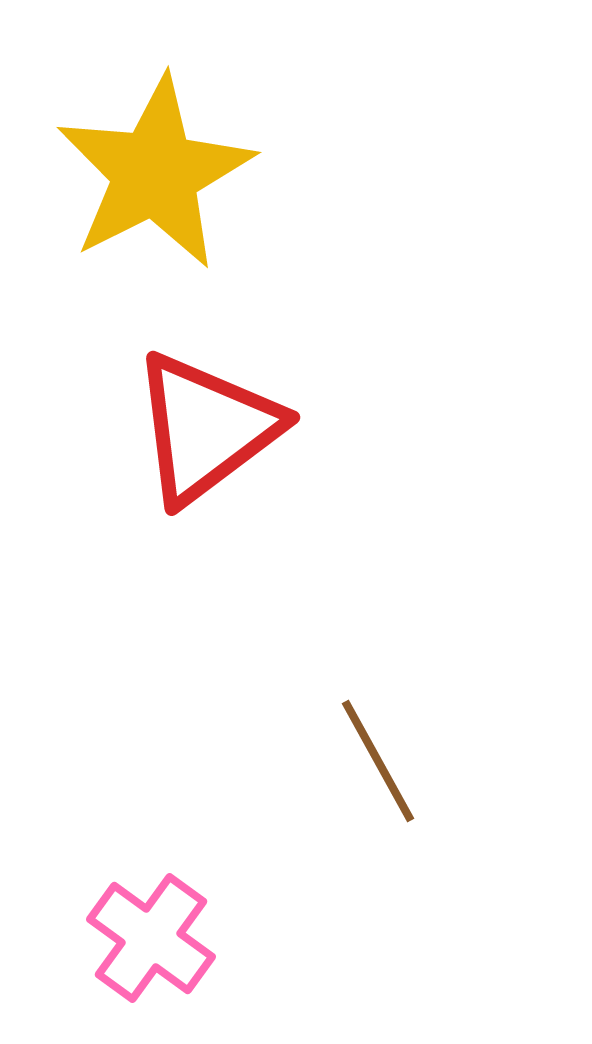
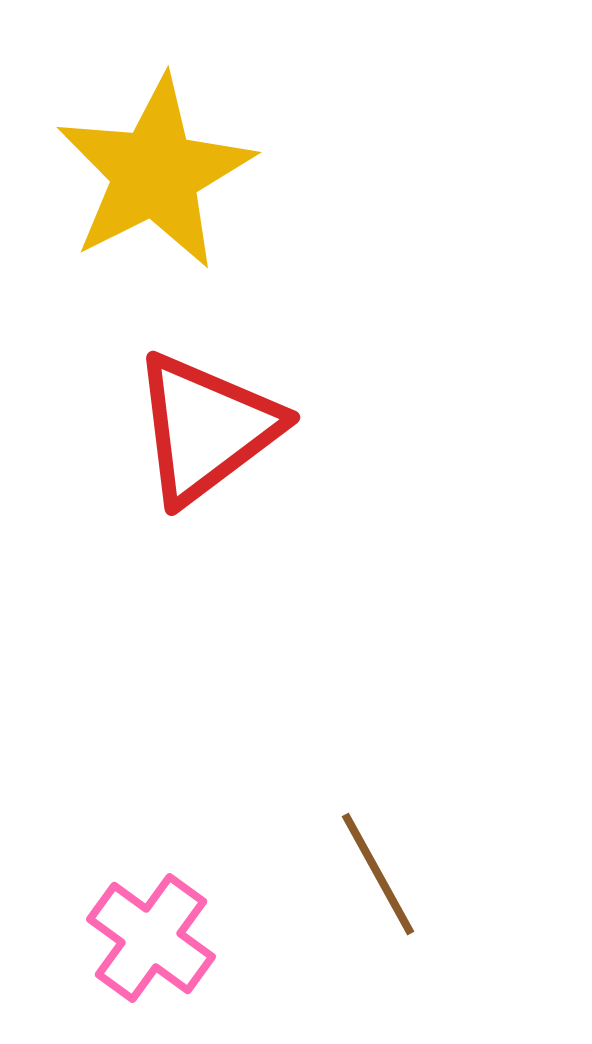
brown line: moved 113 px down
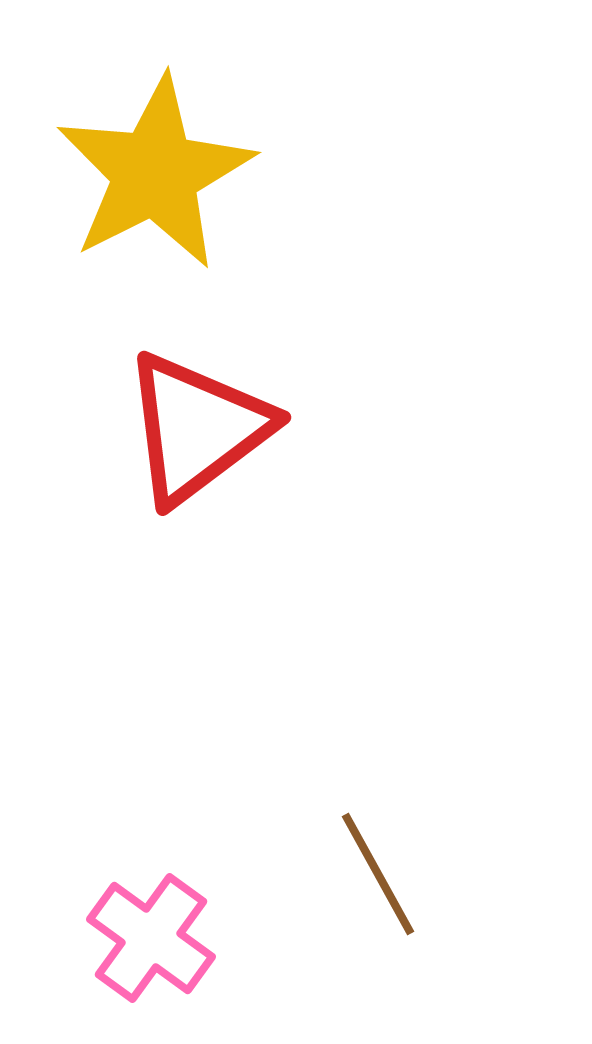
red triangle: moved 9 px left
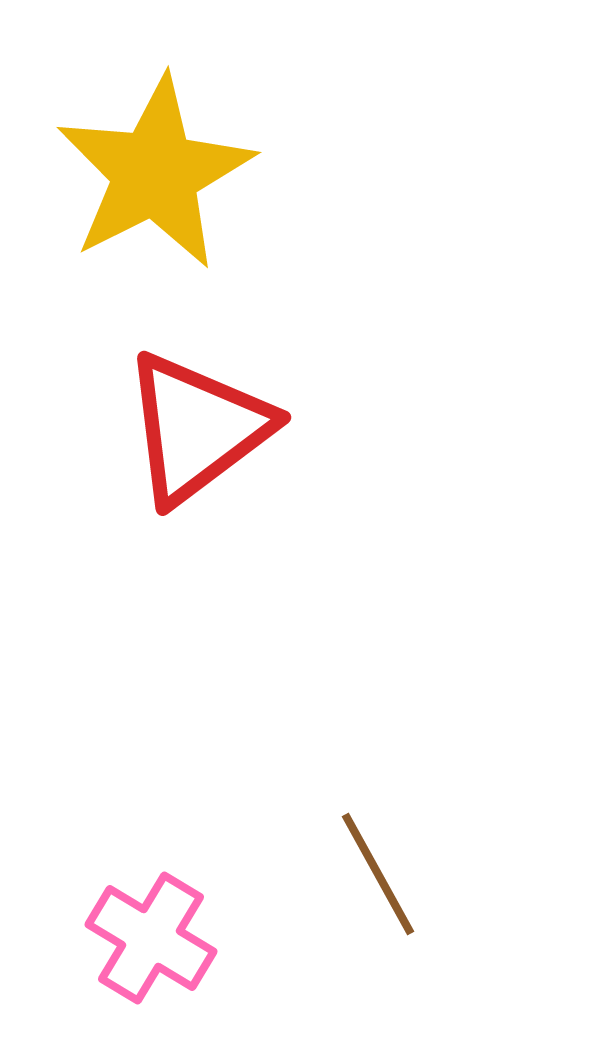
pink cross: rotated 5 degrees counterclockwise
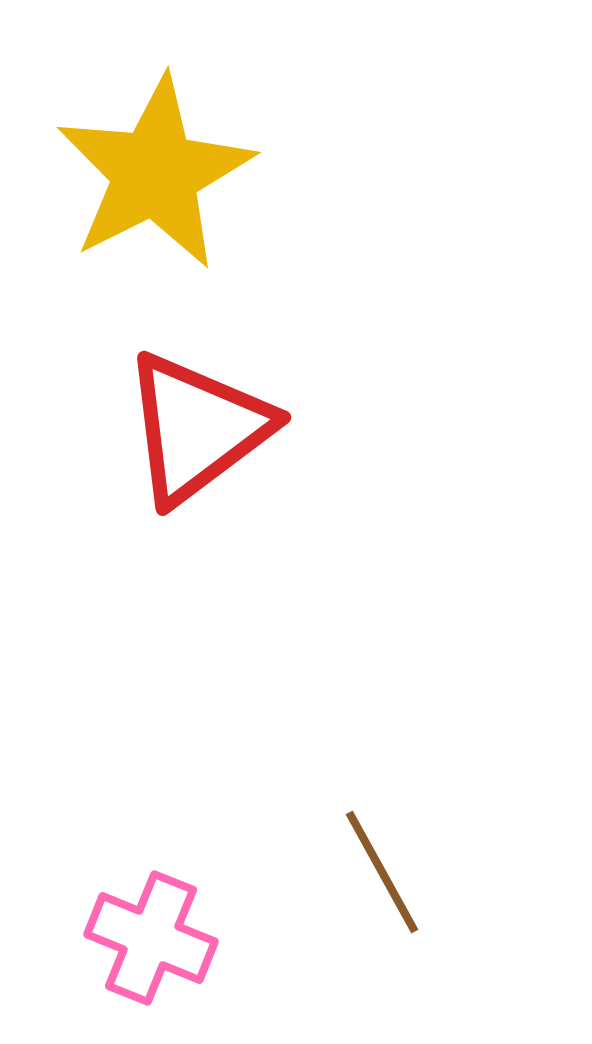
brown line: moved 4 px right, 2 px up
pink cross: rotated 9 degrees counterclockwise
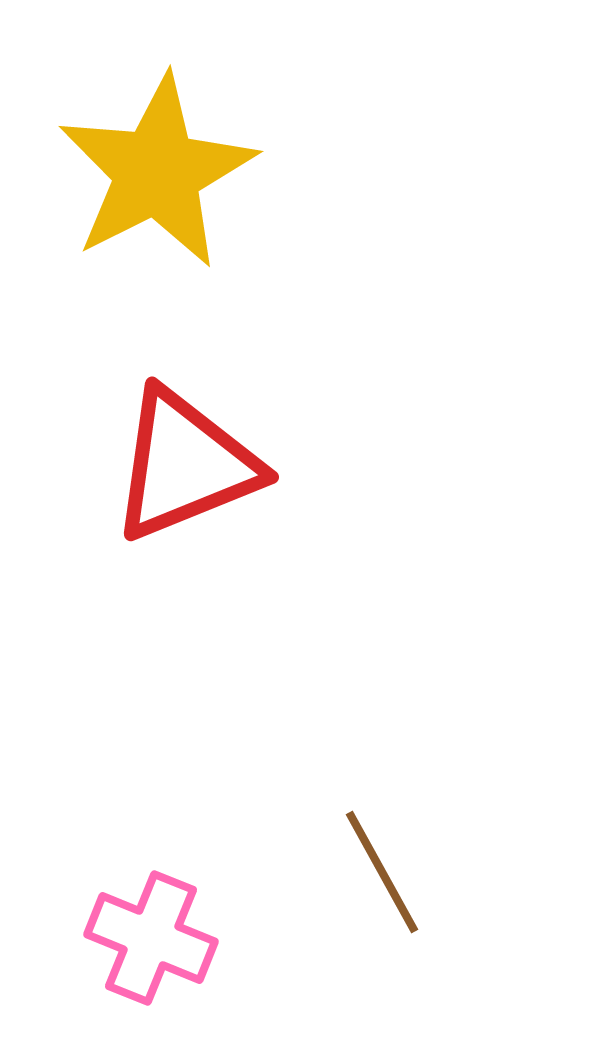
yellow star: moved 2 px right, 1 px up
red triangle: moved 12 px left, 37 px down; rotated 15 degrees clockwise
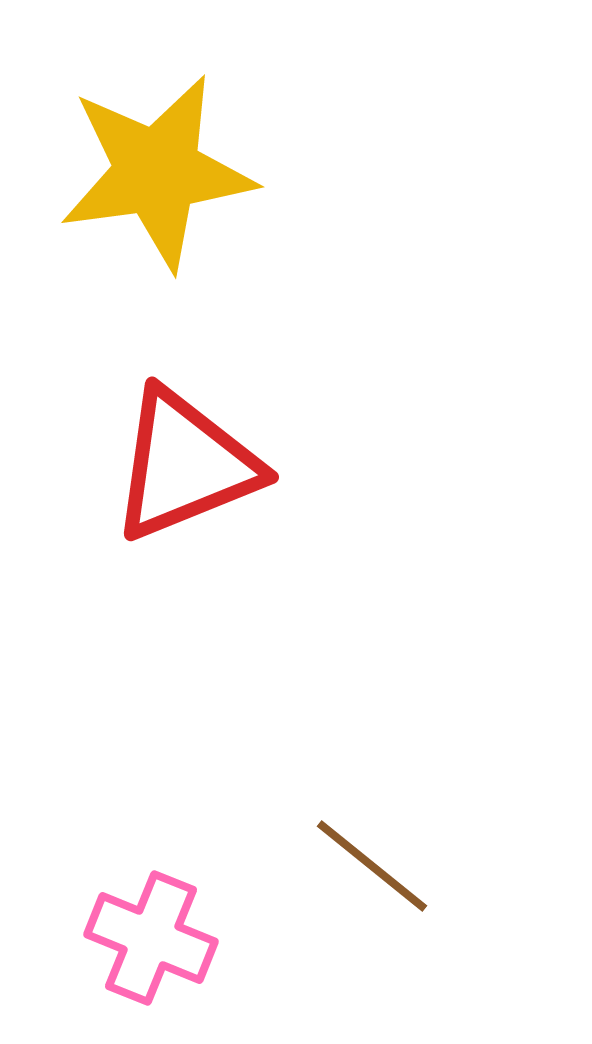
yellow star: rotated 19 degrees clockwise
brown line: moved 10 px left, 6 px up; rotated 22 degrees counterclockwise
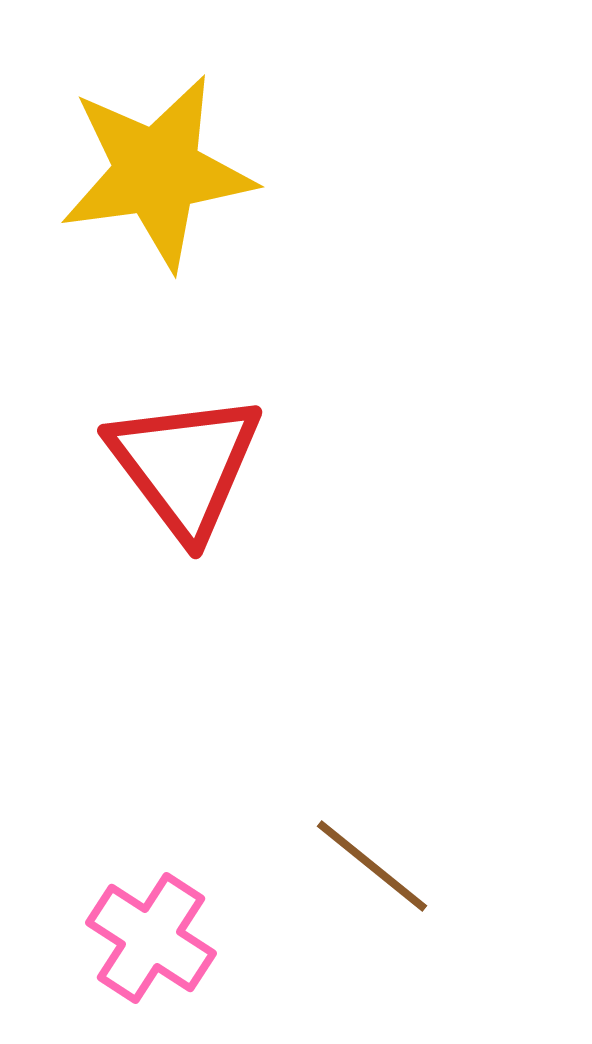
red triangle: rotated 45 degrees counterclockwise
pink cross: rotated 11 degrees clockwise
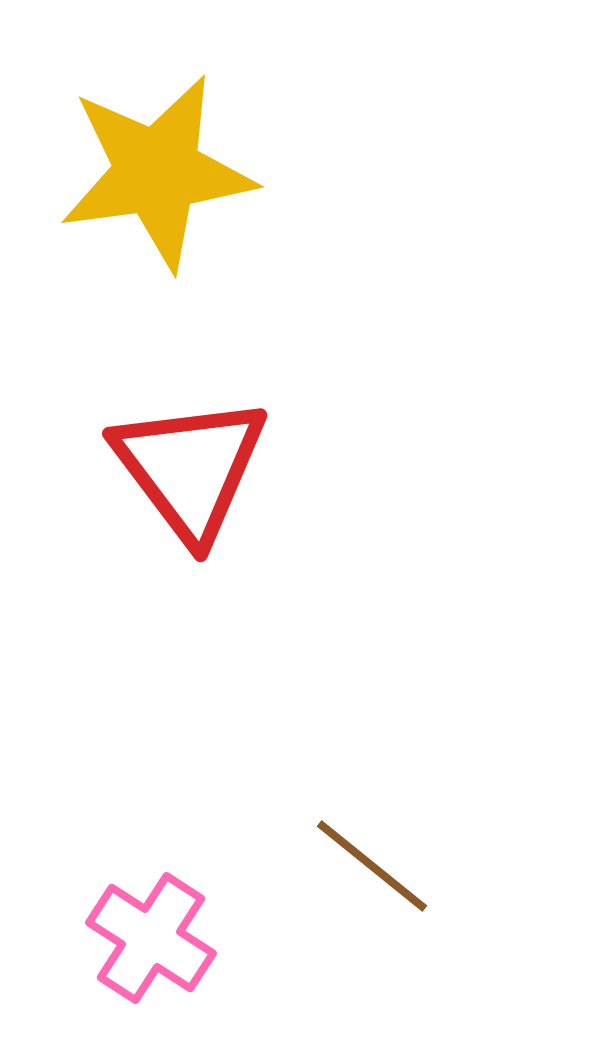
red triangle: moved 5 px right, 3 px down
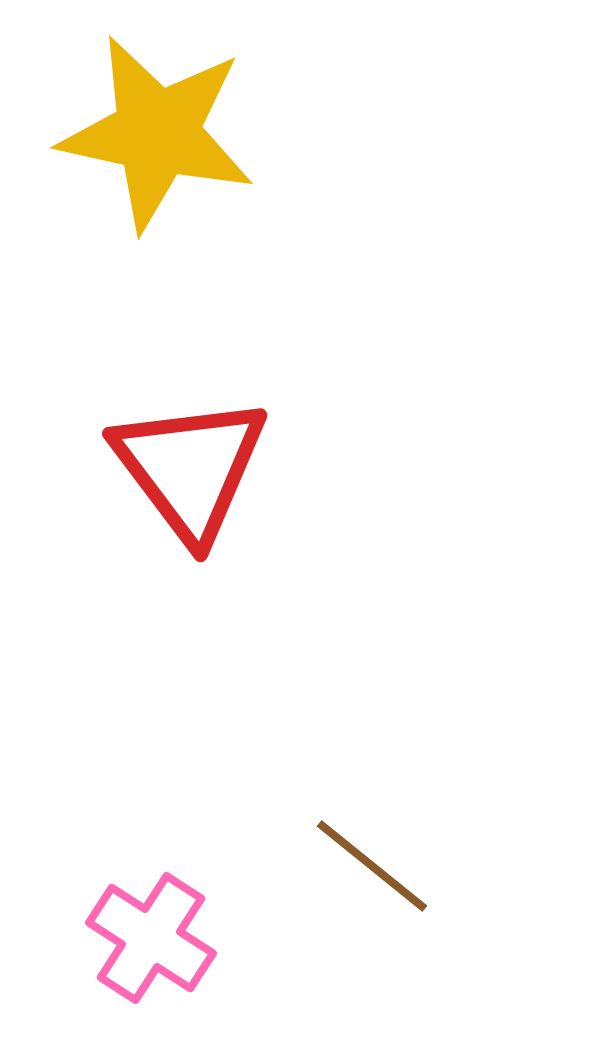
yellow star: moved 39 px up; rotated 20 degrees clockwise
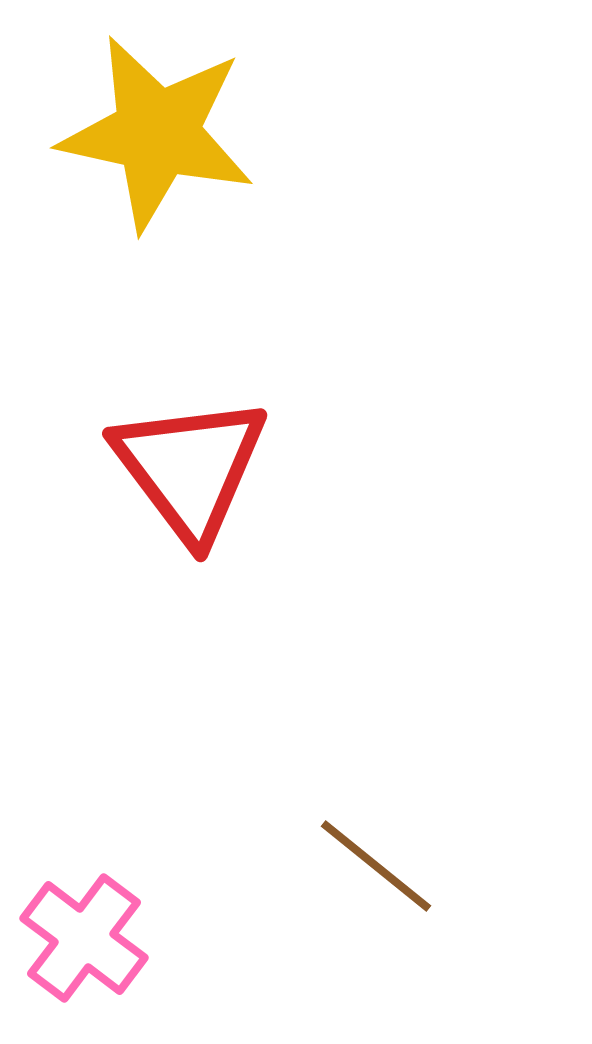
brown line: moved 4 px right
pink cross: moved 67 px left; rotated 4 degrees clockwise
